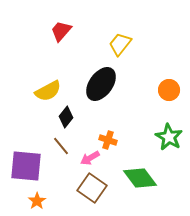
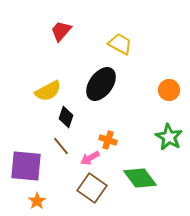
yellow trapezoid: rotated 80 degrees clockwise
black diamond: rotated 20 degrees counterclockwise
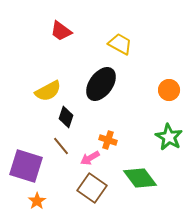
red trapezoid: rotated 95 degrees counterclockwise
purple square: rotated 12 degrees clockwise
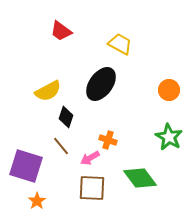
brown square: rotated 32 degrees counterclockwise
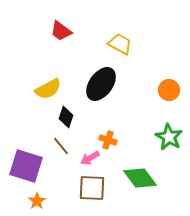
yellow semicircle: moved 2 px up
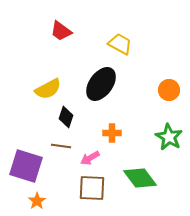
orange cross: moved 4 px right, 7 px up; rotated 18 degrees counterclockwise
brown line: rotated 42 degrees counterclockwise
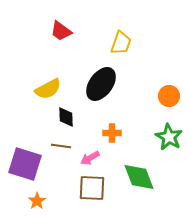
yellow trapezoid: moved 1 px right, 1 px up; rotated 80 degrees clockwise
orange circle: moved 6 px down
black diamond: rotated 20 degrees counterclockwise
purple square: moved 1 px left, 2 px up
green diamond: moved 1 px left, 1 px up; rotated 16 degrees clockwise
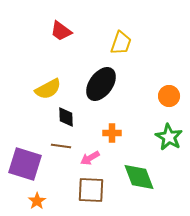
brown square: moved 1 px left, 2 px down
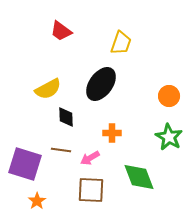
brown line: moved 4 px down
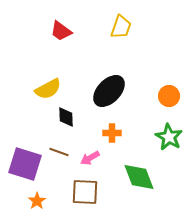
yellow trapezoid: moved 16 px up
black ellipse: moved 8 px right, 7 px down; rotated 8 degrees clockwise
brown line: moved 2 px left, 2 px down; rotated 12 degrees clockwise
brown square: moved 6 px left, 2 px down
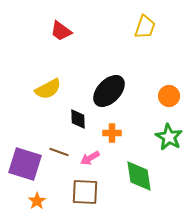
yellow trapezoid: moved 24 px right
black diamond: moved 12 px right, 2 px down
green diamond: moved 1 px up; rotated 12 degrees clockwise
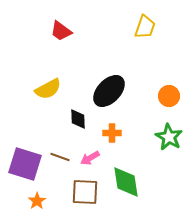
brown line: moved 1 px right, 5 px down
green diamond: moved 13 px left, 6 px down
